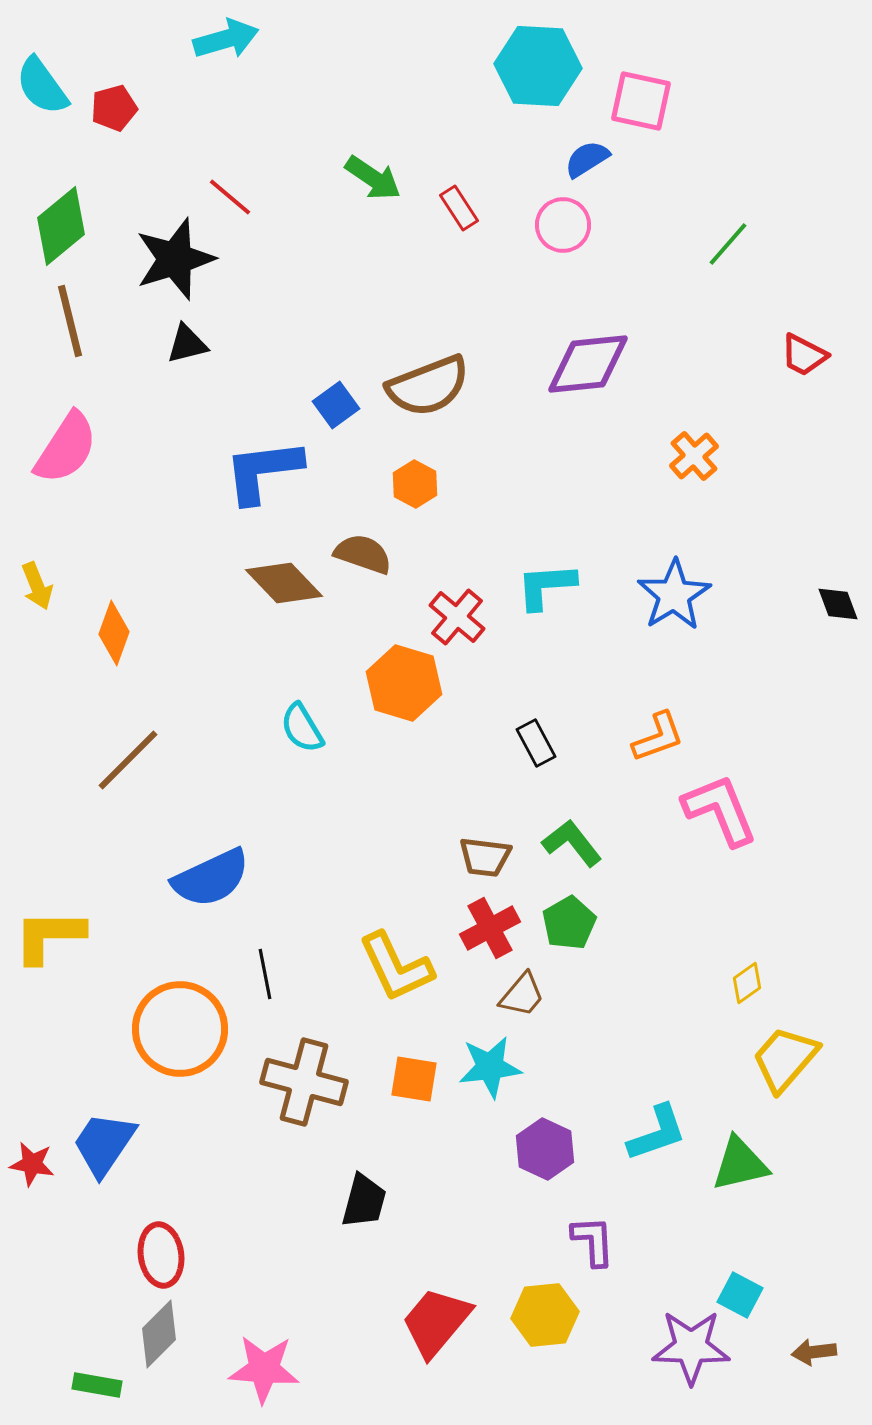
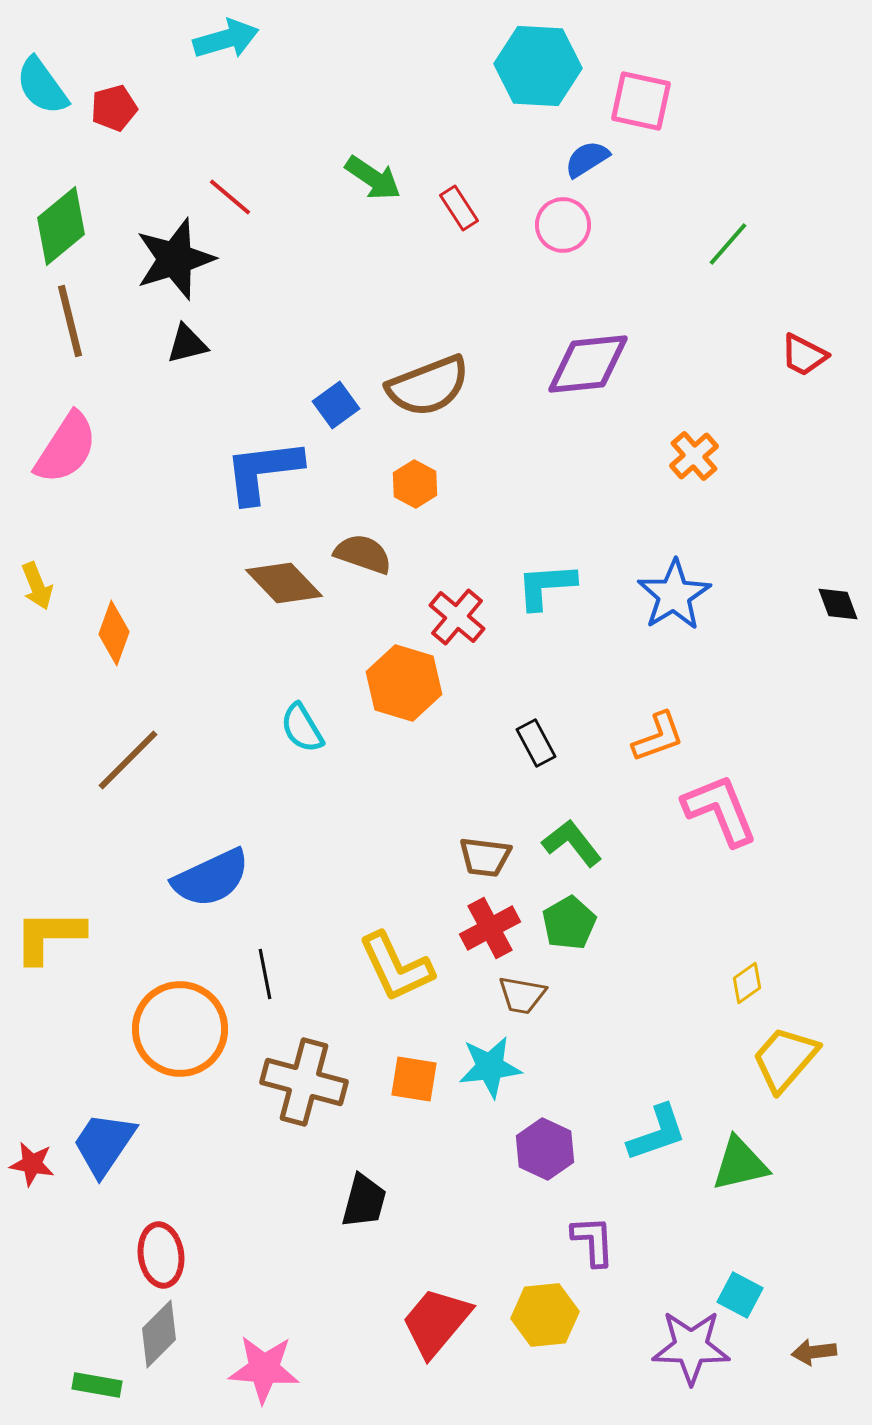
brown trapezoid at (522, 995): rotated 60 degrees clockwise
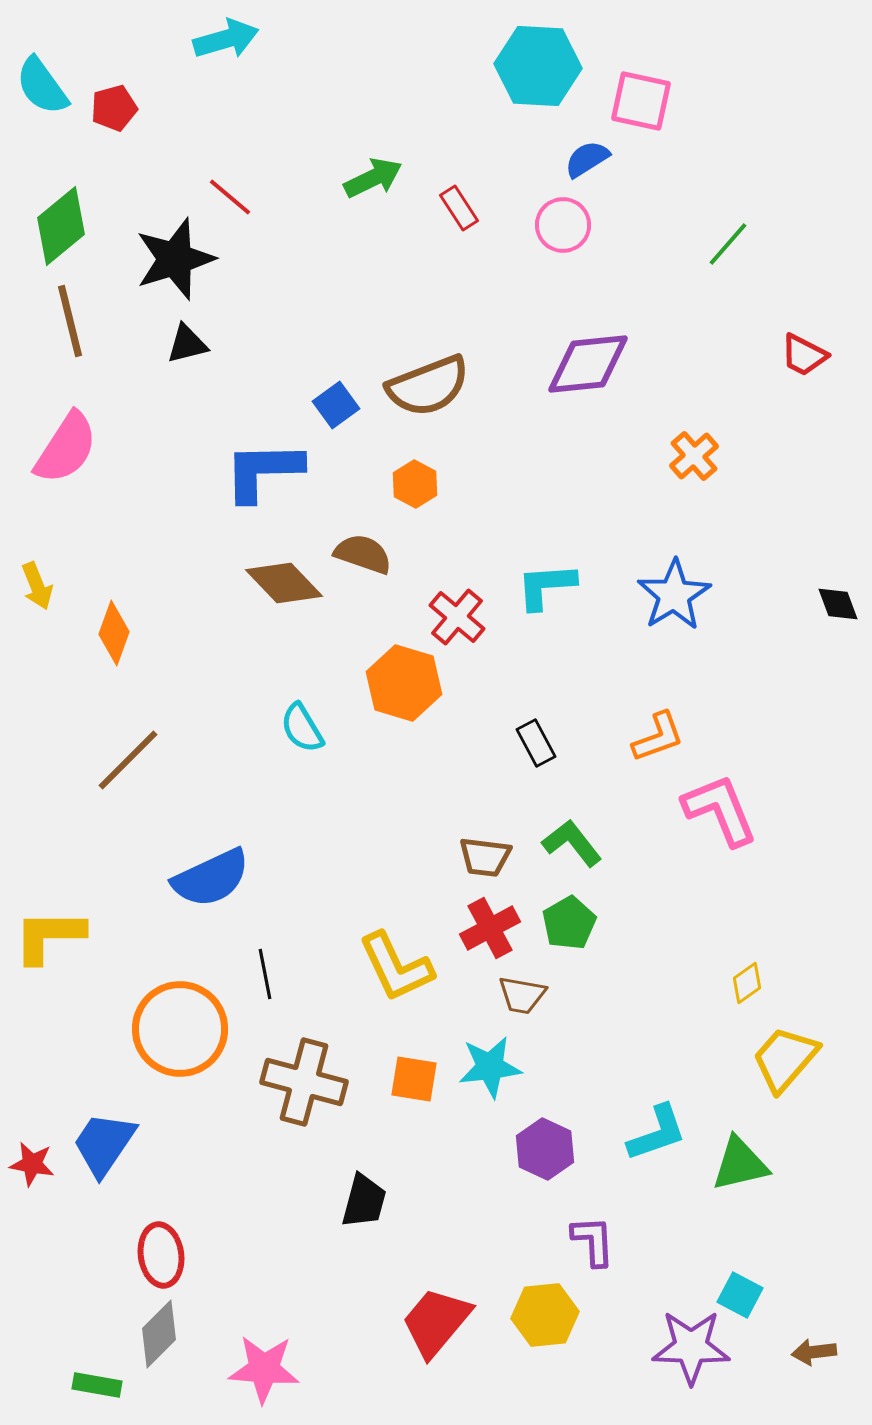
green arrow at (373, 178): rotated 60 degrees counterclockwise
blue L-shape at (263, 471): rotated 6 degrees clockwise
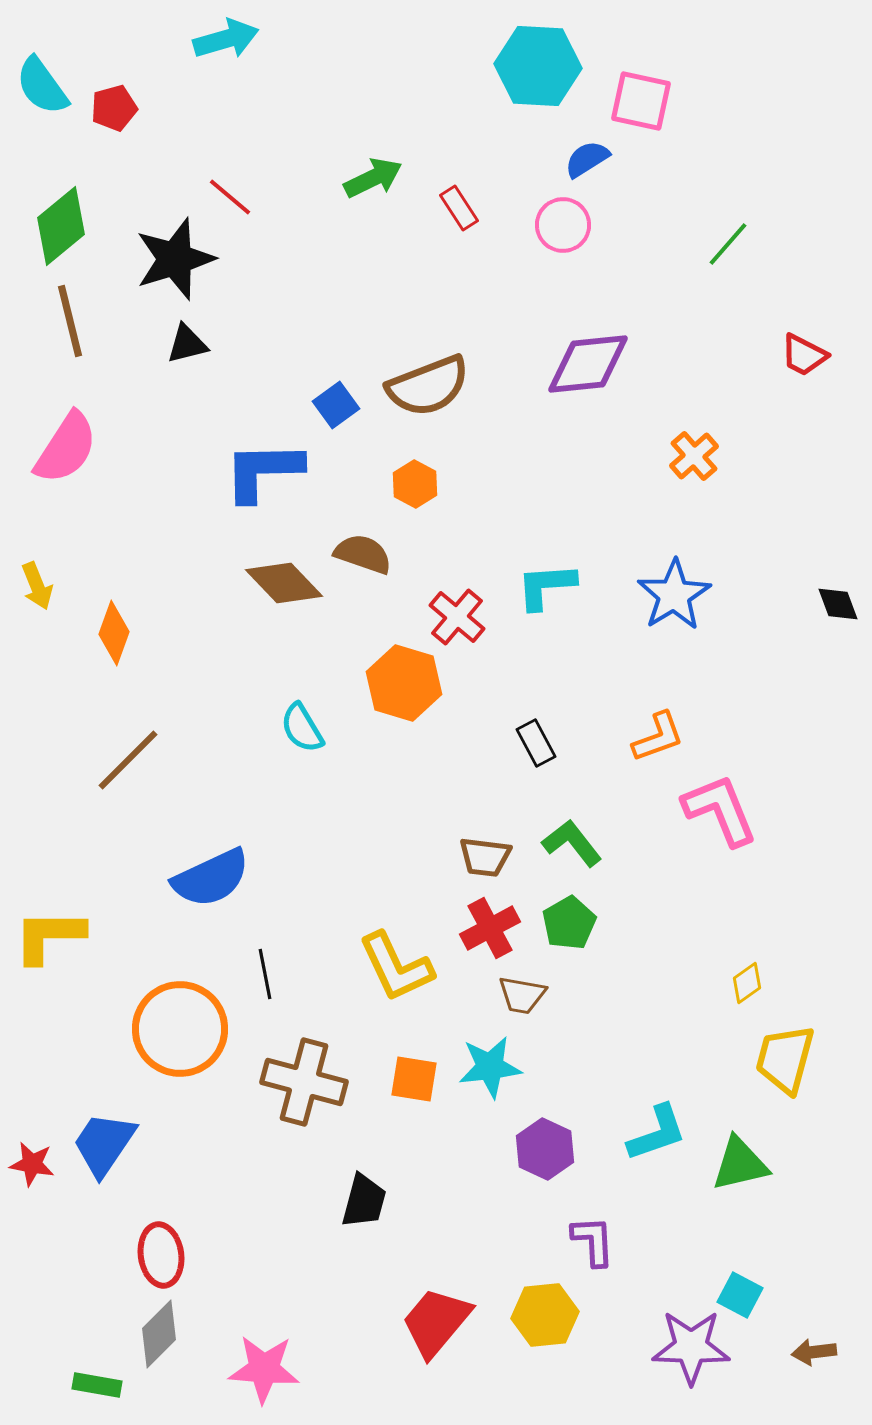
yellow trapezoid at (785, 1059): rotated 26 degrees counterclockwise
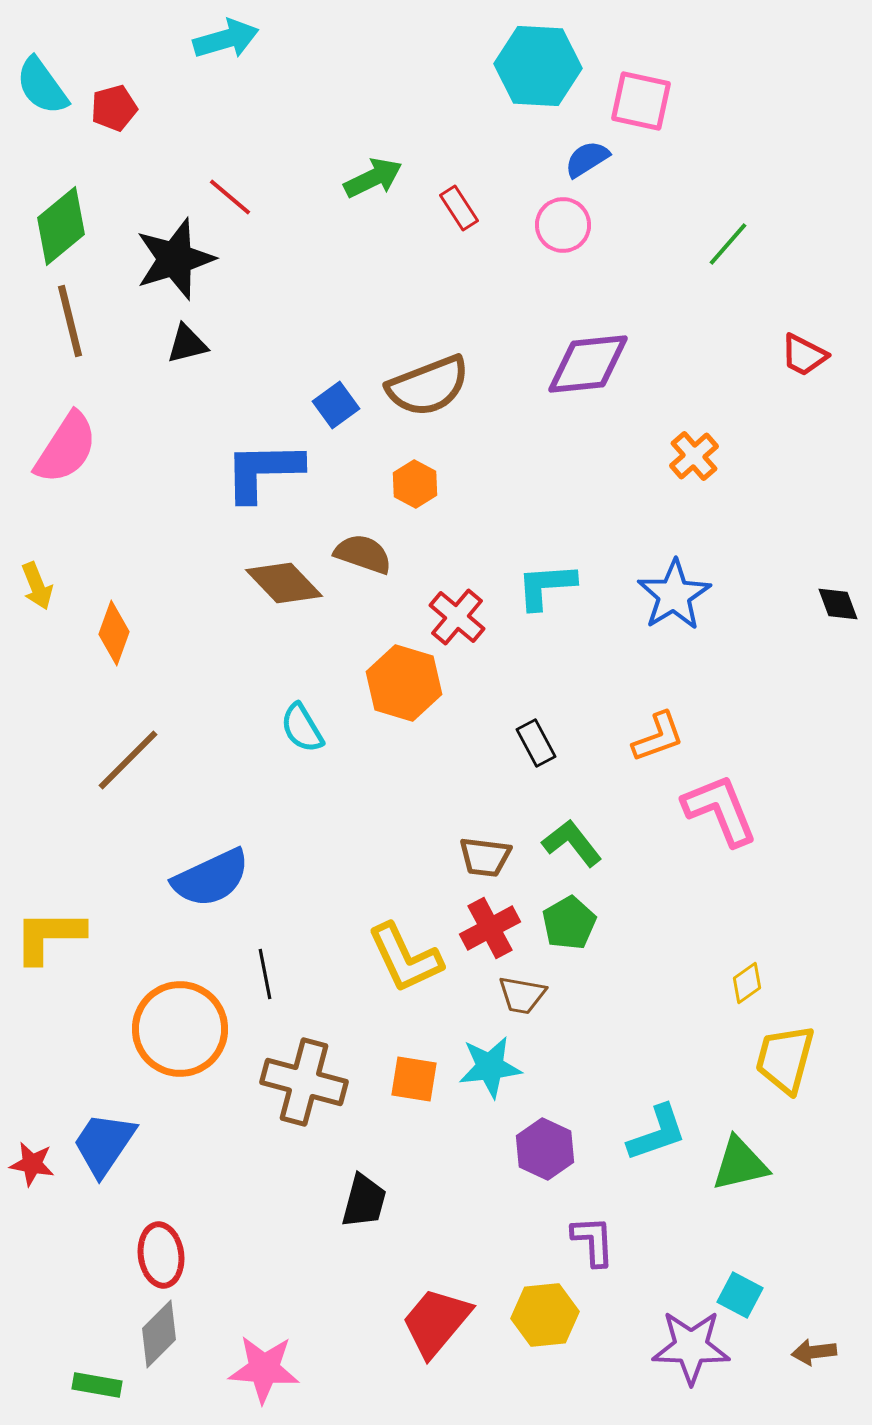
yellow L-shape at (396, 967): moved 9 px right, 9 px up
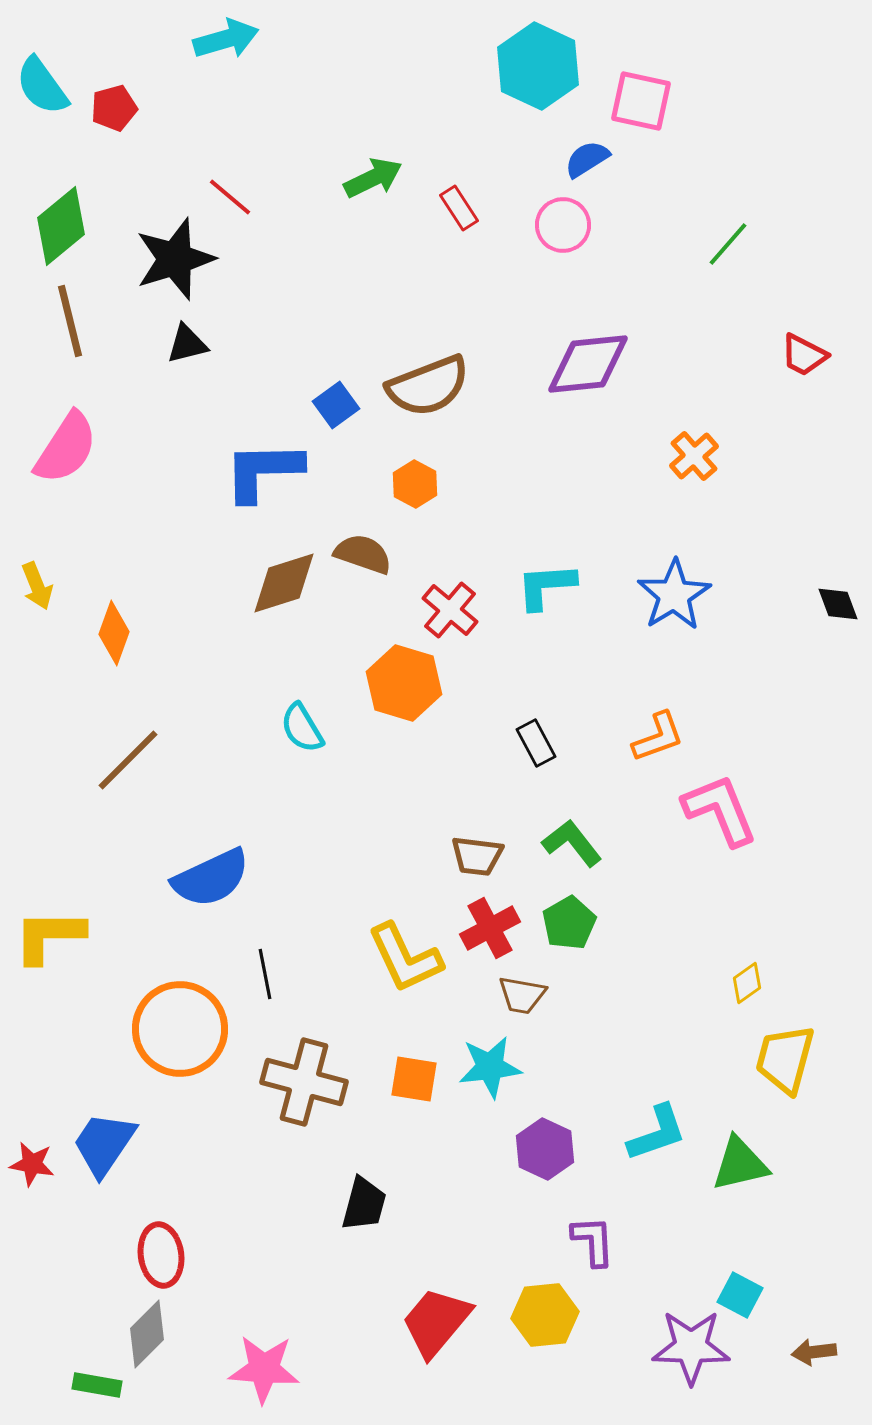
cyan hexagon at (538, 66): rotated 22 degrees clockwise
brown diamond at (284, 583): rotated 64 degrees counterclockwise
red cross at (457, 617): moved 7 px left, 7 px up
brown trapezoid at (485, 857): moved 8 px left, 1 px up
black trapezoid at (364, 1201): moved 3 px down
gray diamond at (159, 1334): moved 12 px left
